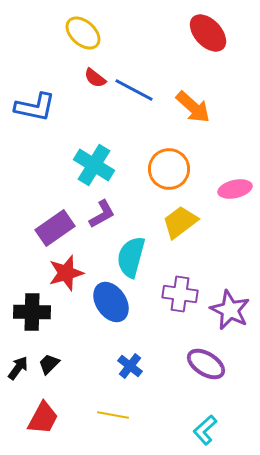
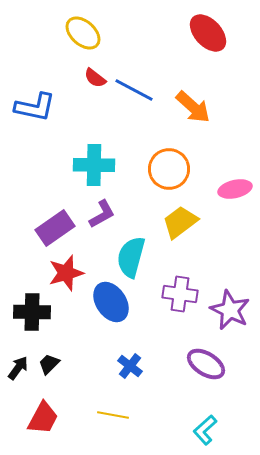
cyan cross: rotated 30 degrees counterclockwise
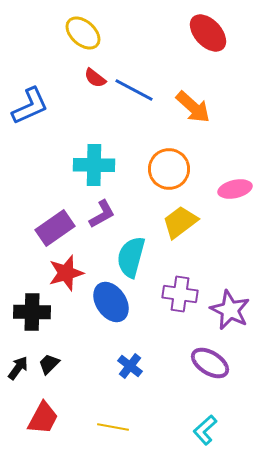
blue L-shape: moved 5 px left, 1 px up; rotated 36 degrees counterclockwise
purple ellipse: moved 4 px right, 1 px up
yellow line: moved 12 px down
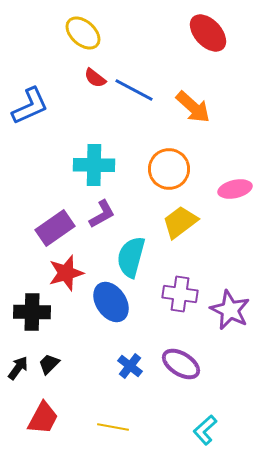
purple ellipse: moved 29 px left, 1 px down
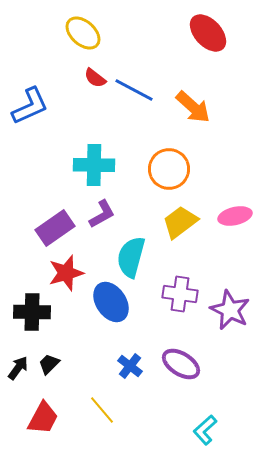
pink ellipse: moved 27 px down
yellow line: moved 11 px left, 17 px up; rotated 40 degrees clockwise
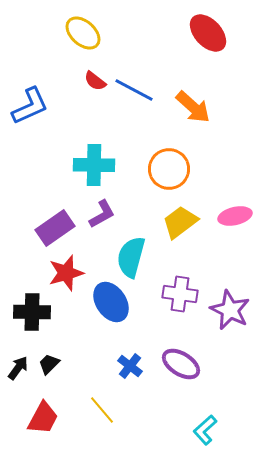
red semicircle: moved 3 px down
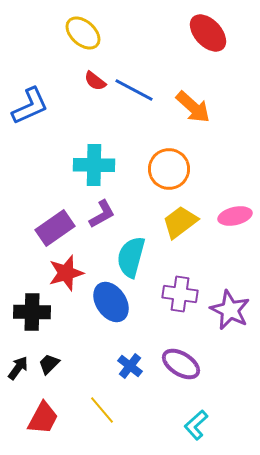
cyan L-shape: moved 9 px left, 5 px up
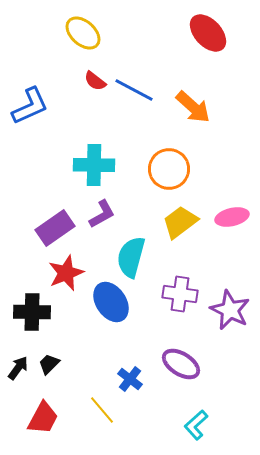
pink ellipse: moved 3 px left, 1 px down
red star: rotated 6 degrees counterclockwise
blue cross: moved 13 px down
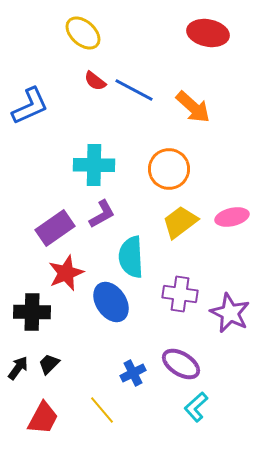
red ellipse: rotated 36 degrees counterclockwise
cyan semicircle: rotated 18 degrees counterclockwise
purple star: moved 3 px down
blue cross: moved 3 px right, 6 px up; rotated 25 degrees clockwise
cyan L-shape: moved 18 px up
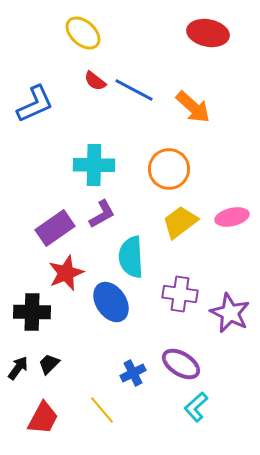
blue L-shape: moved 5 px right, 2 px up
